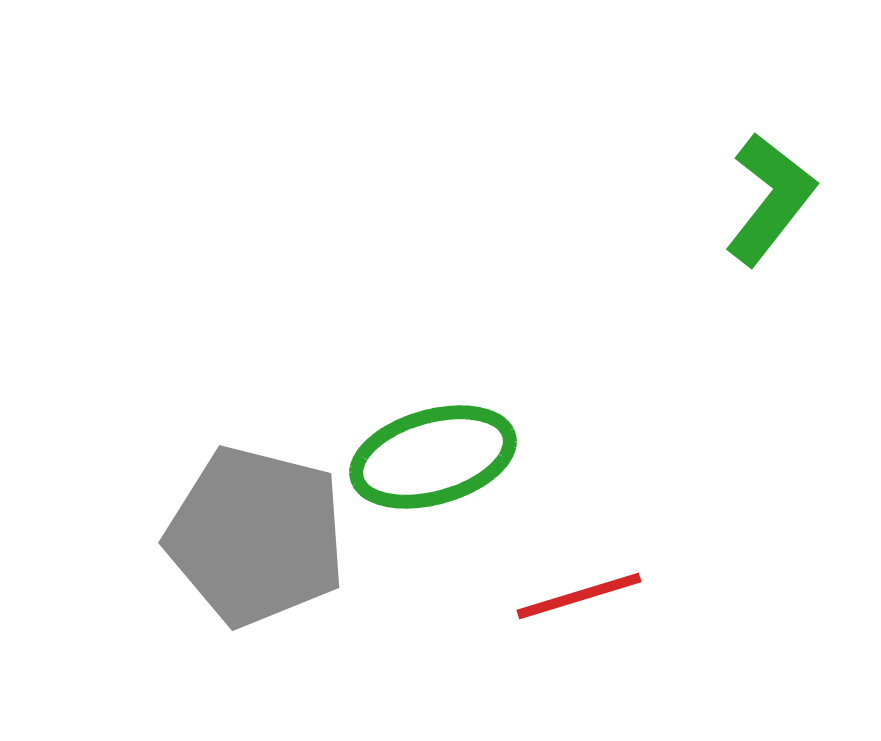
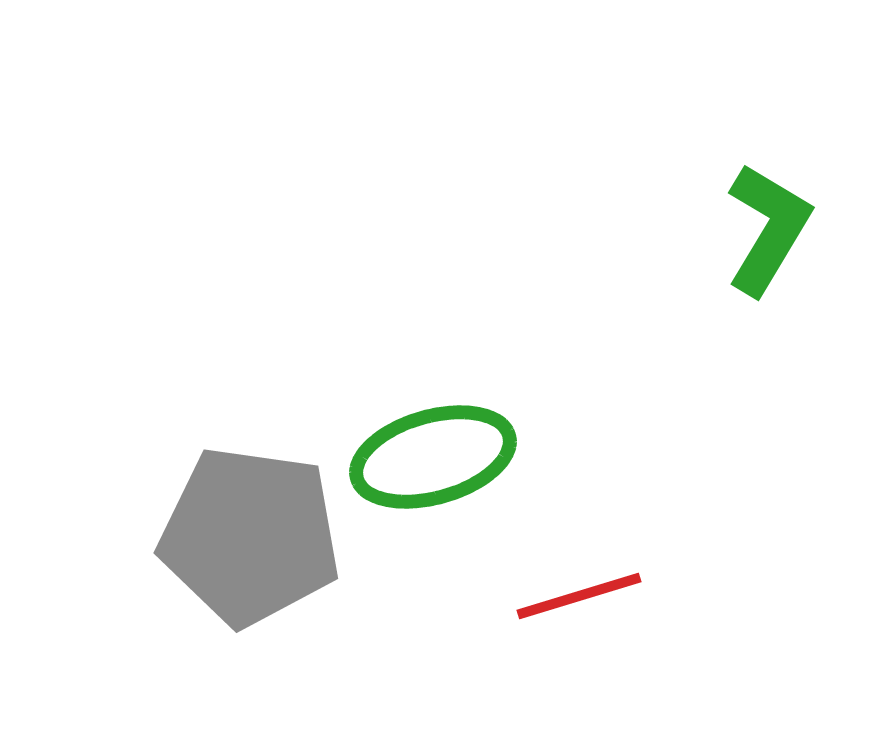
green L-shape: moved 2 px left, 30 px down; rotated 7 degrees counterclockwise
gray pentagon: moved 6 px left; rotated 6 degrees counterclockwise
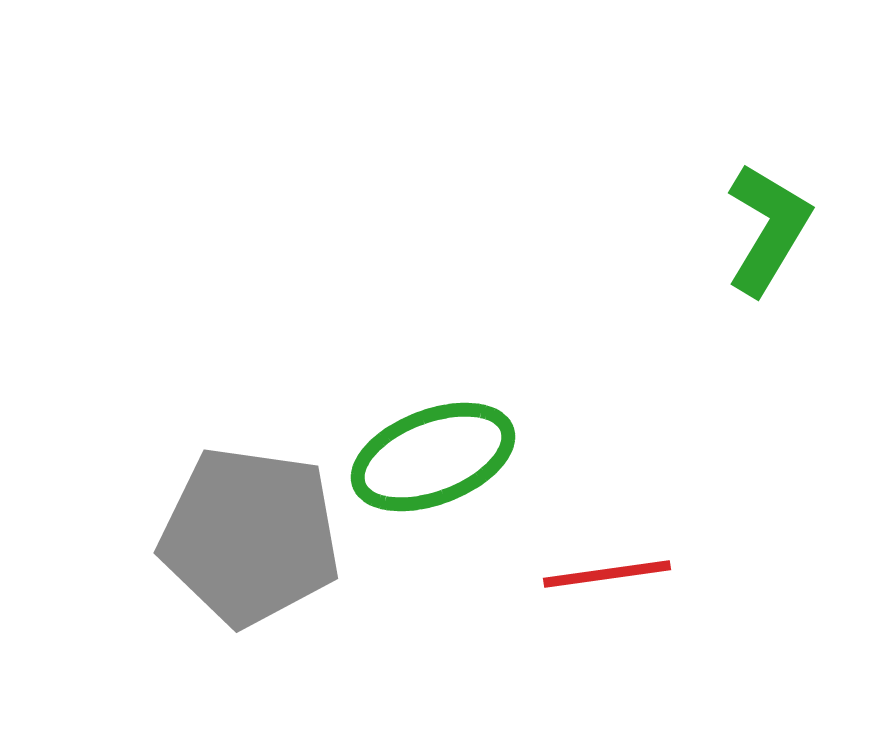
green ellipse: rotated 5 degrees counterclockwise
red line: moved 28 px right, 22 px up; rotated 9 degrees clockwise
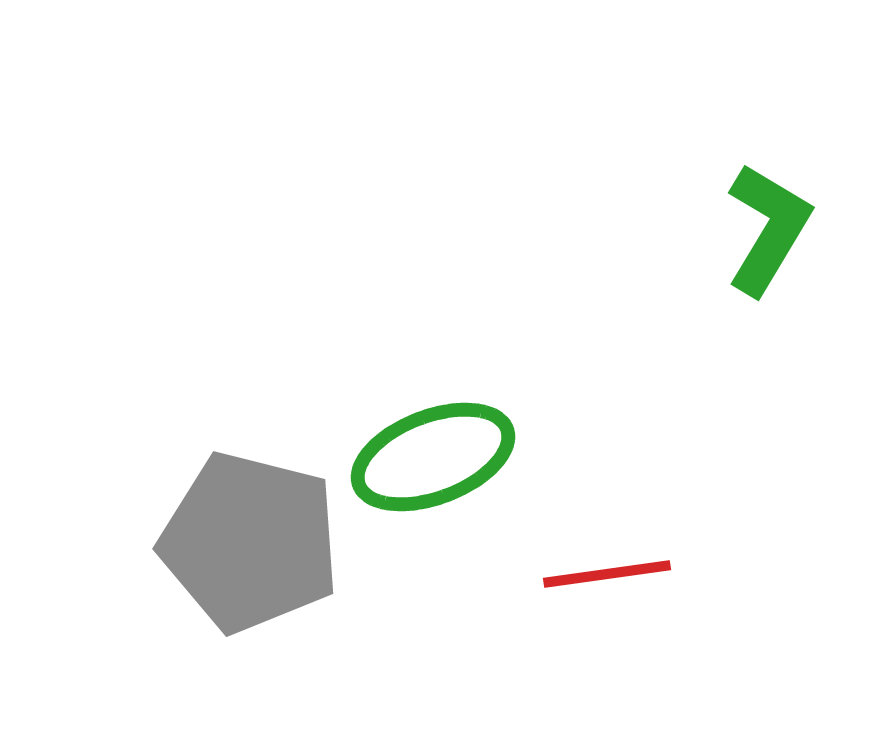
gray pentagon: moved 6 px down; rotated 6 degrees clockwise
